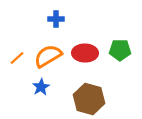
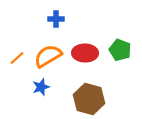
green pentagon: rotated 20 degrees clockwise
blue star: rotated 12 degrees clockwise
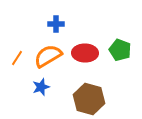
blue cross: moved 5 px down
orange line: rotated 14 degrees counterclockwise
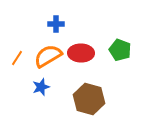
red ellipse: moved 4 px left
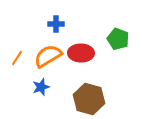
green pentagon: moved 2 px left, 11 px up
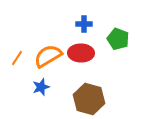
blue cross: moved 28 px right
